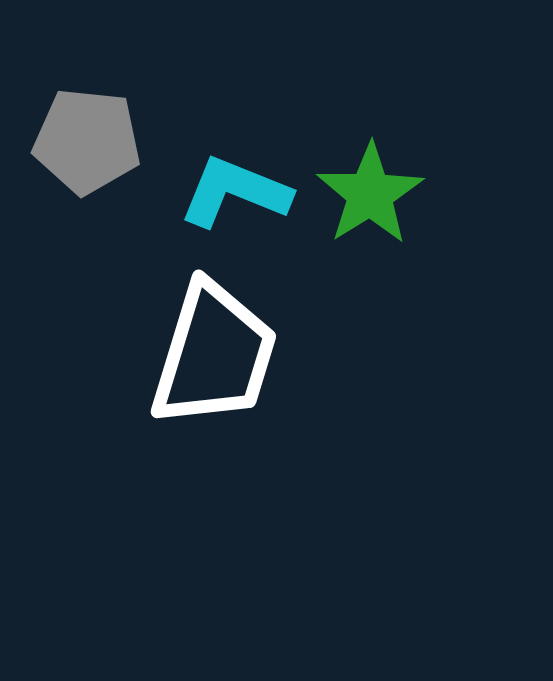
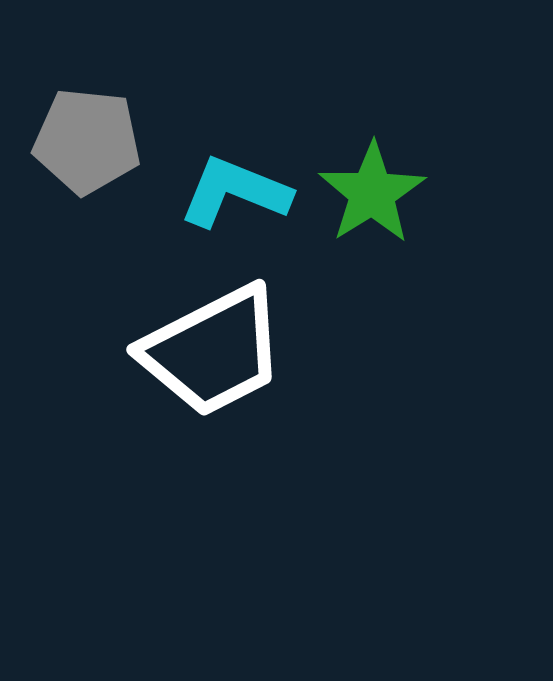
green star: moved 2 px right, 1 px up
white trapezoid: moved 1 px left, 4 px up; rotated 46 degrees clockwise
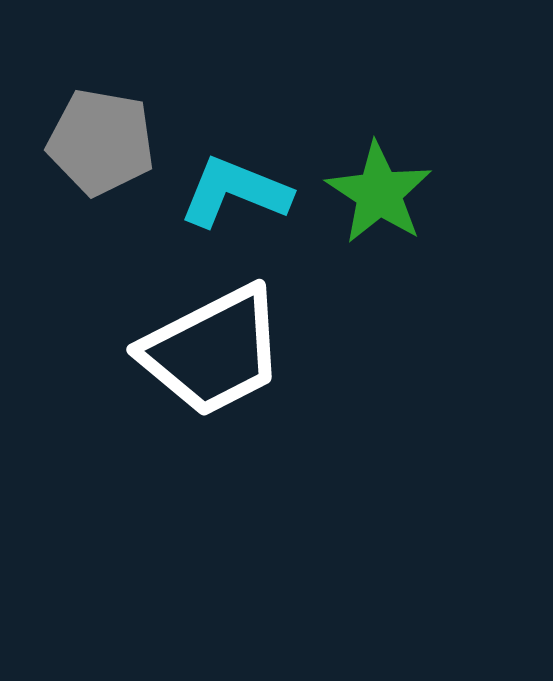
gray pentagon: moved 14 px right, 1 px down; rotated 4 degrees clockwise
green star: moved 7 px right; rotated 7 degrees counterclockwise
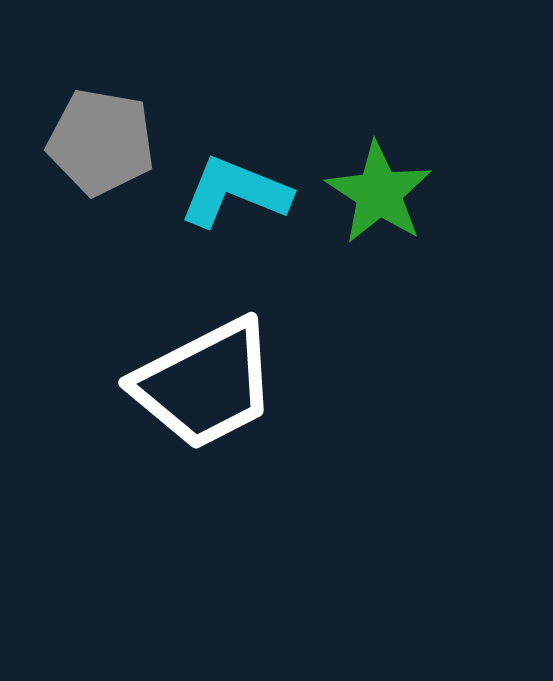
white trapezoid: moved 8 px left, 33 px down
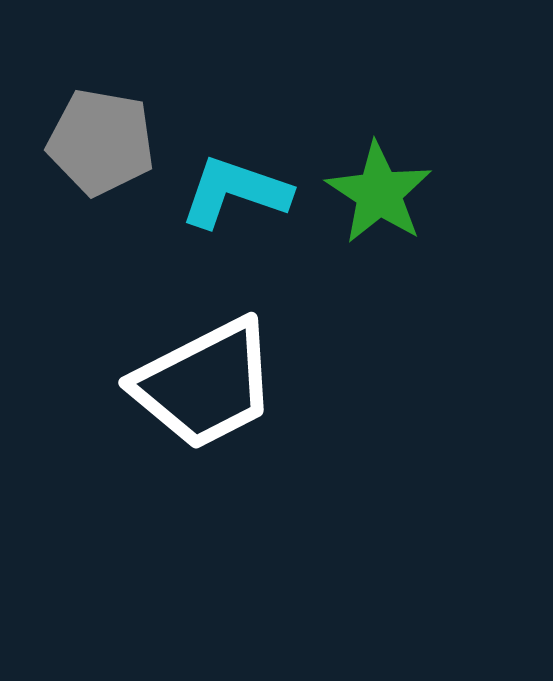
cyan L-shape: rotated 3 degrees counterclockwise
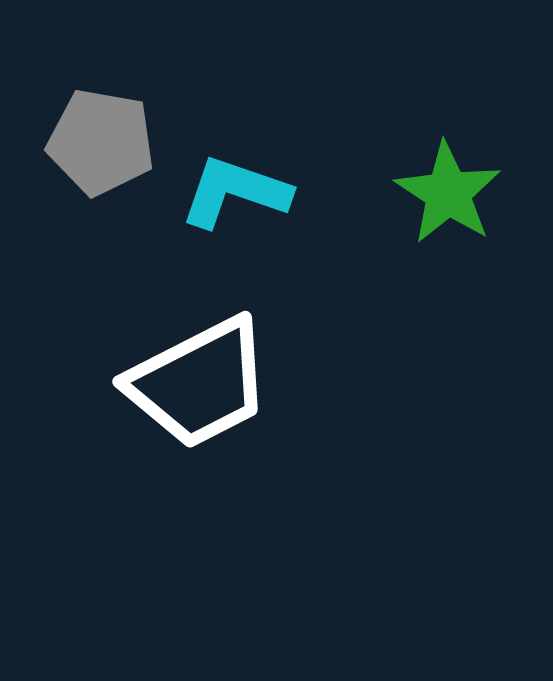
green star: moved 69 px right
white trapezoid: moved 6 px left, 1 px up
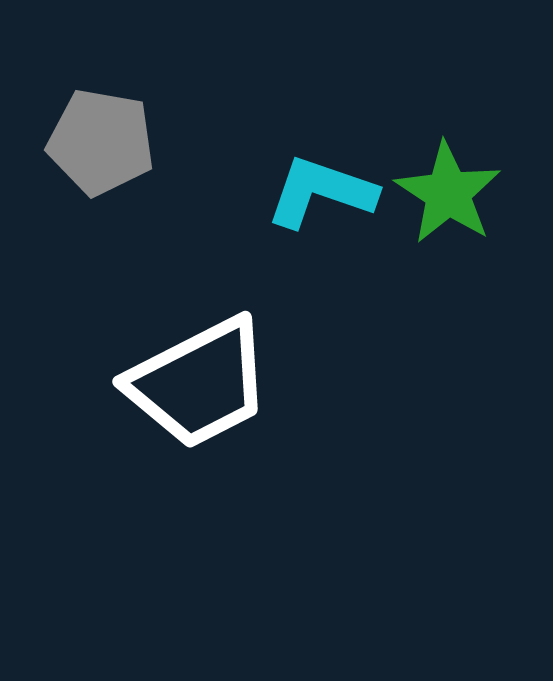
cyan L-shape: moved 86 px right
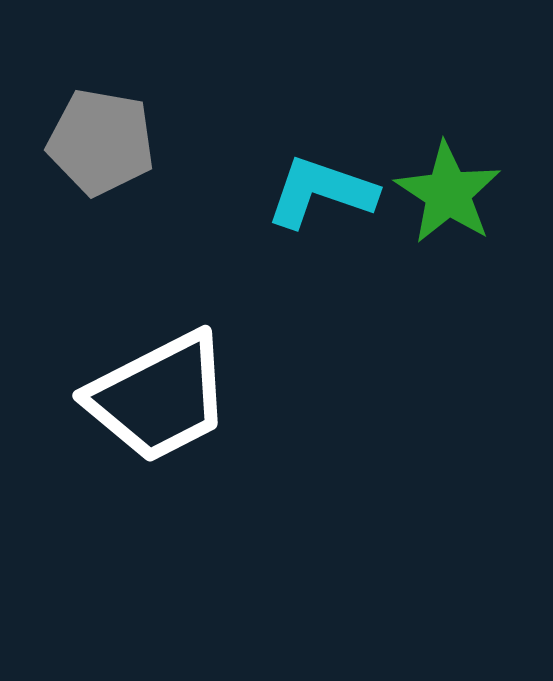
white trapezoid: moved 40 px left, 14 px down
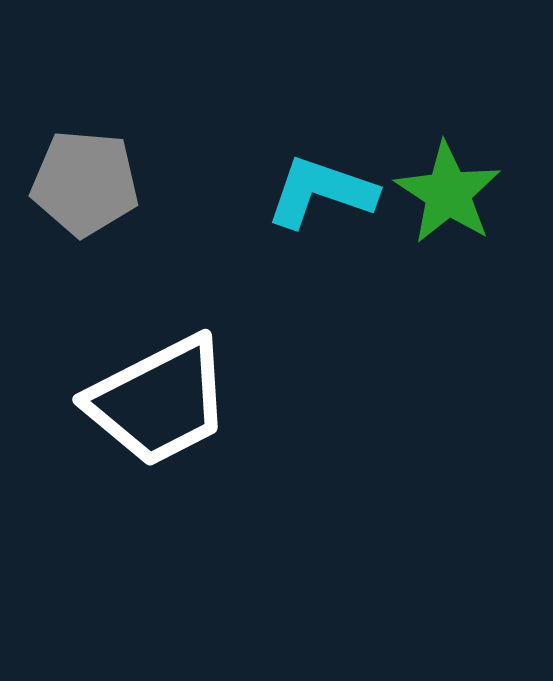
gray pentagon: moved 16 px left, 41 px down; rotated 5 degrees counterclockwise
white trapezoid: moved 4 px down
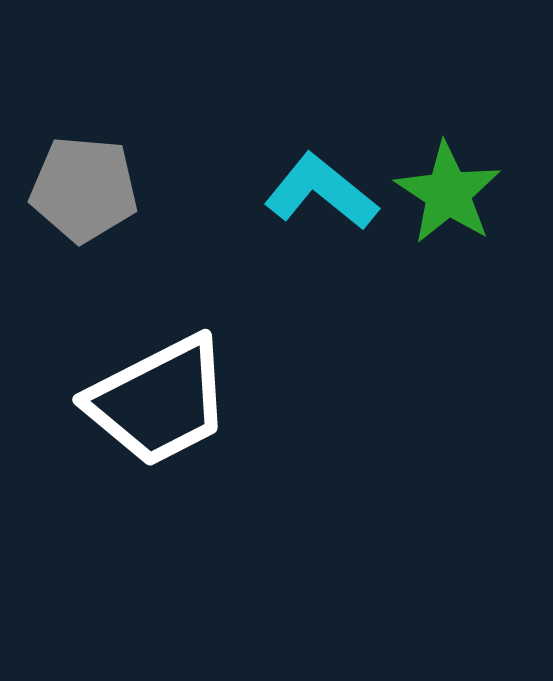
gray pentagon: moved 1 px left, 6 px down
cyan L-shape: rotated 20 degrees clockwise
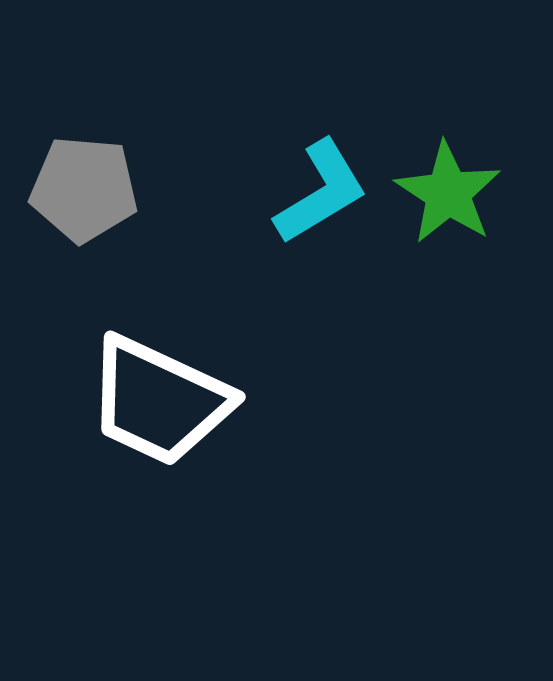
cyan L-shape: rotated 110 degrees clockwise
white trapezoid: rotated 52 degrees clockwise
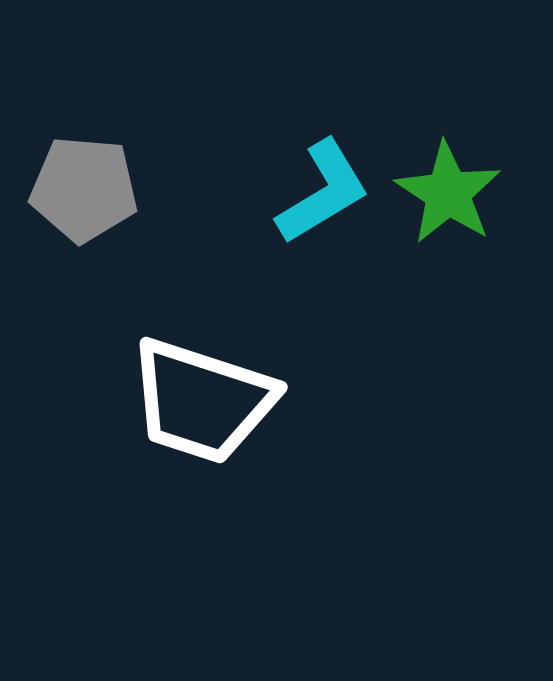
cyan L-shape: moved 2 px right
white trapezoid: moved 43 px right; rotated 7 degrees counterclockwise
